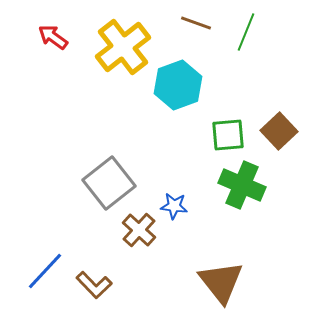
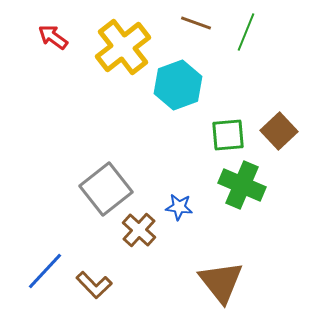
gray square: moved 3 px left, 6 px down
blue star: moved 5 px right, 1 px down
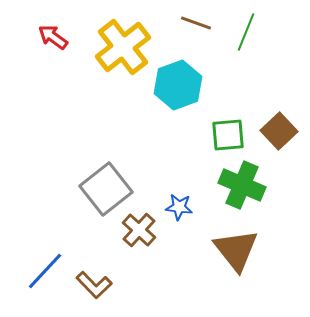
brown triangle: moved 15 px right, 32 px up
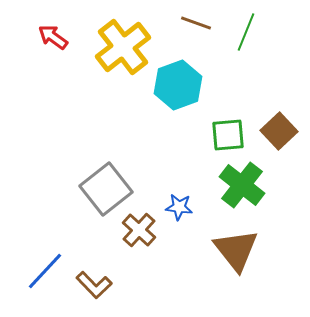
green cross: rotated 15 degrees clockwise
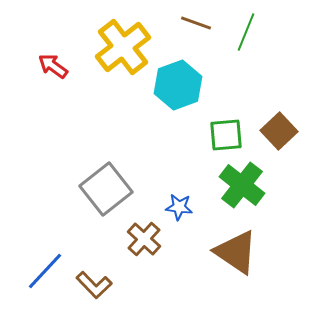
red arrow: moved 29 px down
green square: moved 2 px left
brown cross: moved 5 px right, 9 px down
brown triangle: moved 2 px down; rotated 18 degrees counterclockwise
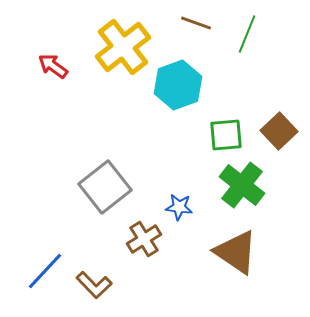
green line: moved 1 px right, 2 px down
gray square: moved 1 px left, 2 px up
brown cross: rotated 16 degrees clockwise
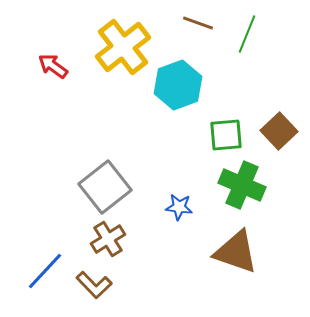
brown line: moved 2 px right
green cross: rotated 15 degrees counterclockwise
brown cross: moved 36 px left
brown triangle: rotated 15 degrees counterclockwise
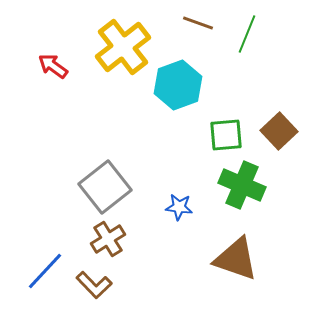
brown triangle: moved 7 px down
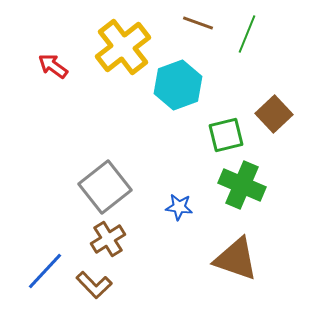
brown square: moved 5 px left, 17 px up
green square: rotated 9 degrees counterclockwise
